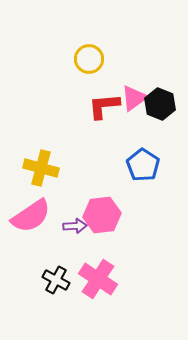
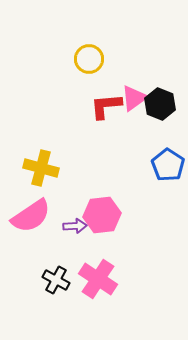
red L-shape: moved 2 px right
blue pentagon: moved 25 px right
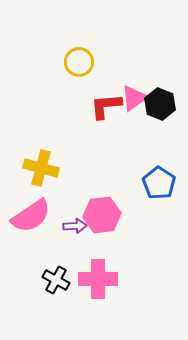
yellow circle: moved 10 px left, 3 px down
blue pentagon: moved 9 px left, 18 px down
pink cross: rotated 33 degrees counterclockwise
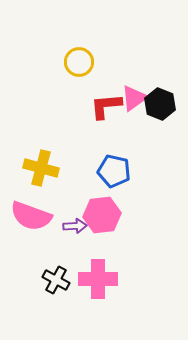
blue pentagon: moved 45 px left, 12 px up; rotated 20 degrees counterclockwise
pink semicircle: rotated 54 degrees clockwise
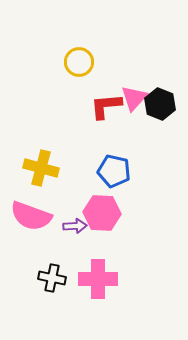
pink triangle: rotated 12 degrees counterclockwise
pink hexagon: moved 2 px up; rotated 9 degrees clockwise
black cross: moved 4 px left, 2 px up; rotated 16 degrees counterclockwise
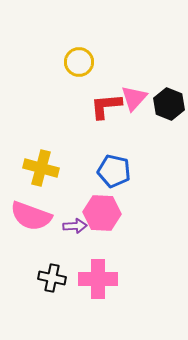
black hexagon: moved 9 px right
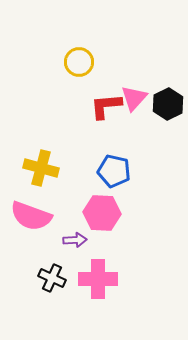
black hexagon: moved 1 px left; rotated 12 degrees clockwise
purple arrow: moved 14 px down
black cross: rotated 12 degrees clockwise
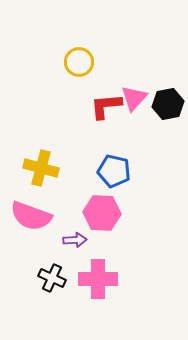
black hexagon: rotated 16 degrees clockwise
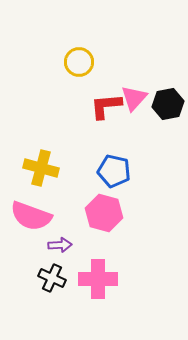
pink hexagon: moved 2 px right; rotated 12 degrees clockwise
purple arrow: moved 15 px left, 5 px down
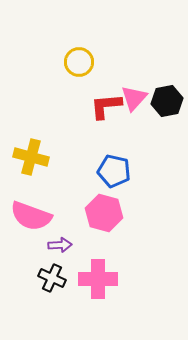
black hexagon: moved 1 px left, 3 px up
yellow cross: moved 10 px left, 11 px up
